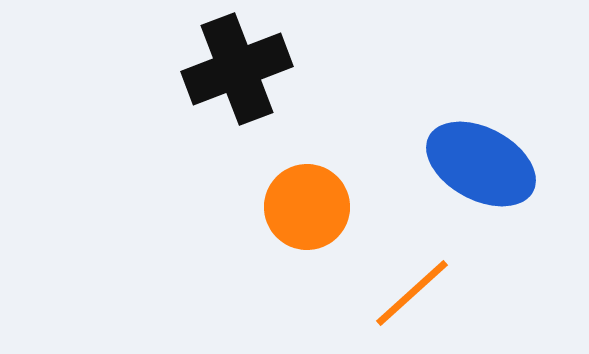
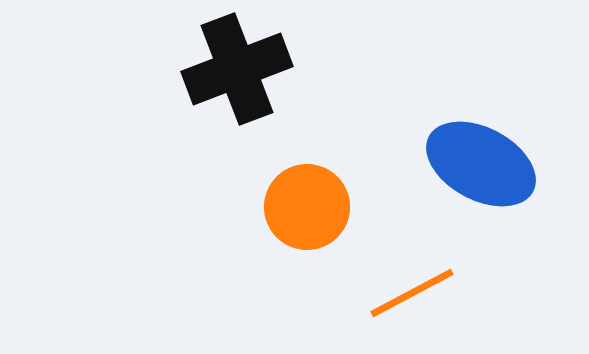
orange line: rotated 14 degrees clockwise
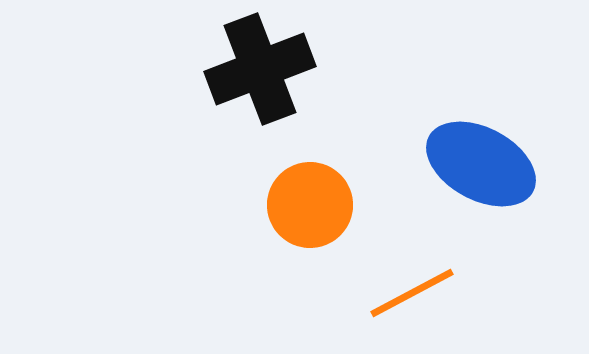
black cross: moved 23 px right
orange circle: moved 3 px right, 2 px up
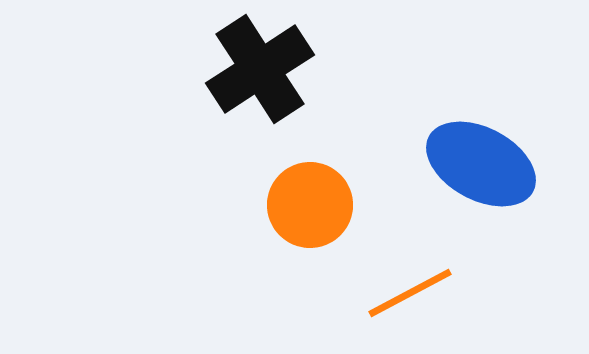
black cross: rotated 12 degrees counterclockwise
orange line: moved 2 px left
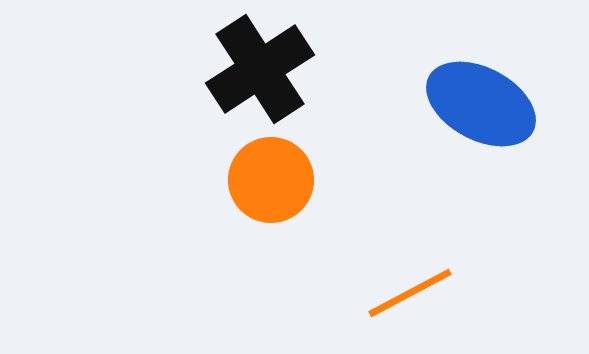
blue ellipse: moved 60 px up
orange circle: moved 39 px left, 25 px up
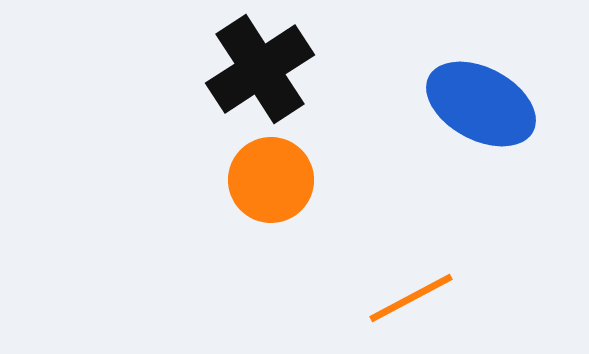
orange line: moved 1 px right, 5 px down
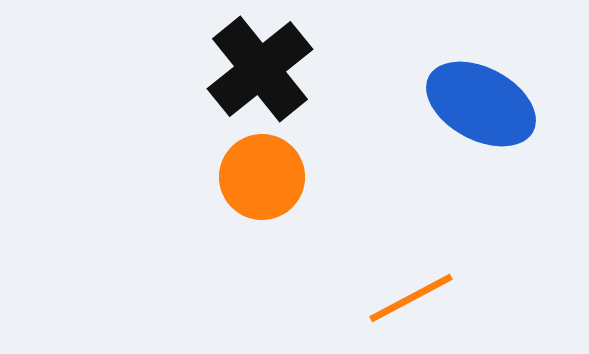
black cross: rotated 6 degrees counterclockwise
orange circle: moved 9 px left, 3 px up
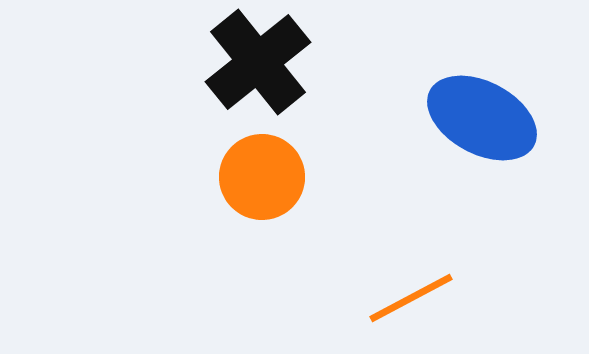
black cross: moved 2 px left, 7 px up
blue ellipse: moved 1 px right, 14 px down
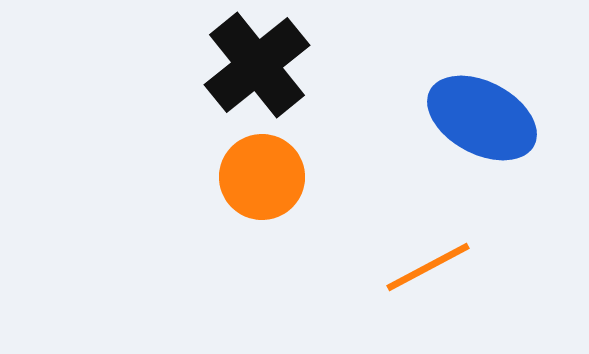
black cross: moved 1 px left, 3 px down
orange line: moved 17 px right, 31 px up
